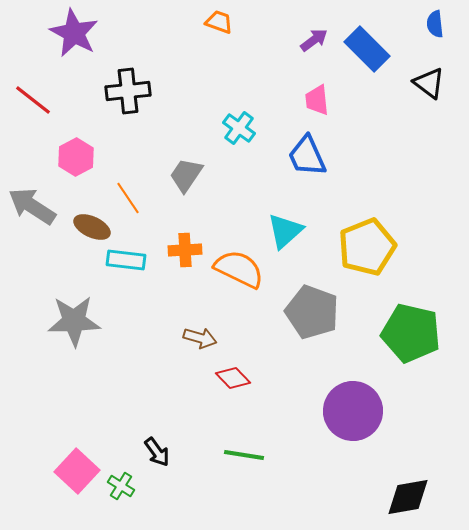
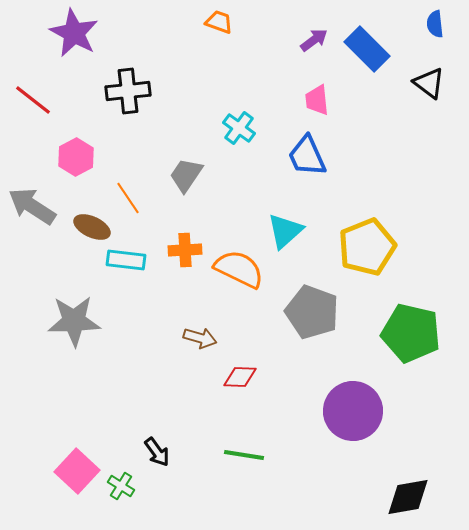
red diamond: moved 7 px right, 1 px up; rotated 44 degrees counterclockwise
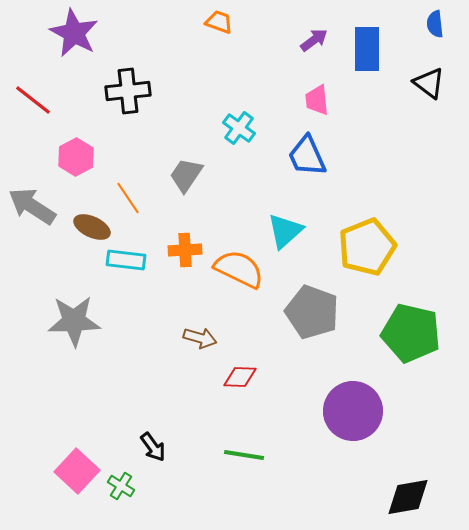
blue rectangle: rotated 45 degrees clockwise
black arrow: moved 4 px left, 5 px up
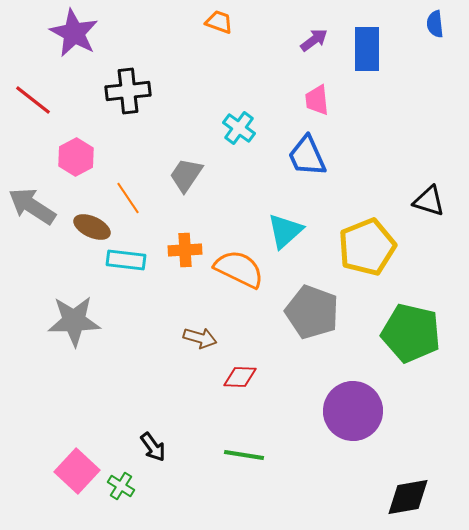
black triangle: moved 118 px down; rotated 20 degrees counterclockwise
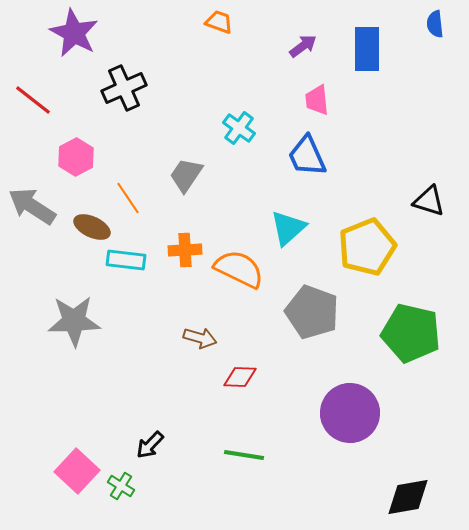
purple arrow: moved 11 px left, 6 px down
black cross: moved 4 px left, 3 px up; rotated 18 degrees counterclockwise
cyan triangle: moved 3 px right, 3 px up
purple circle: moved 3 px left, 2 px down
black arrow: moved 3 px left, 2 px up; rotated 80 degrees clockwise
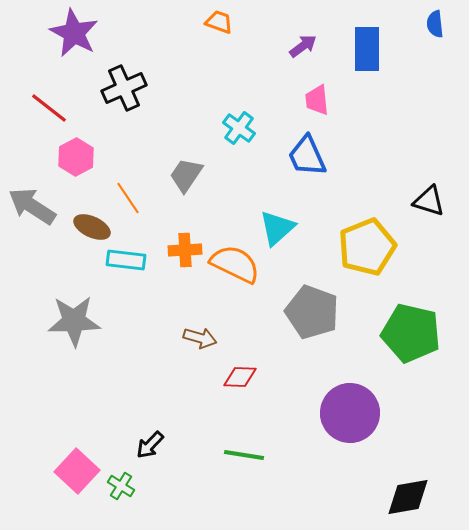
red line: moved 16 px right, 8 px down
cyan triangle: moved 11 px left
orange semicircle: moved 4 px left, 5 px up
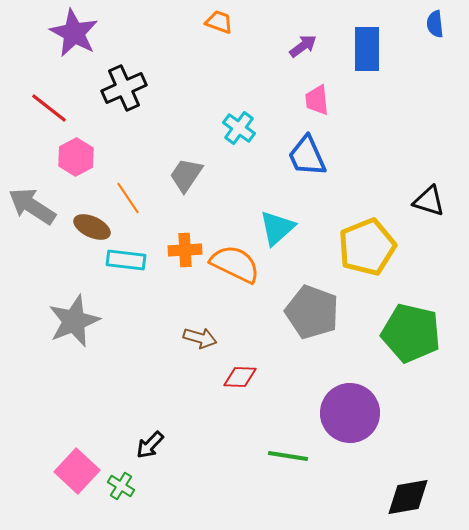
gray star: rotated 20 degrees counterclockwise
green line: moved 44 px right, 1 px down
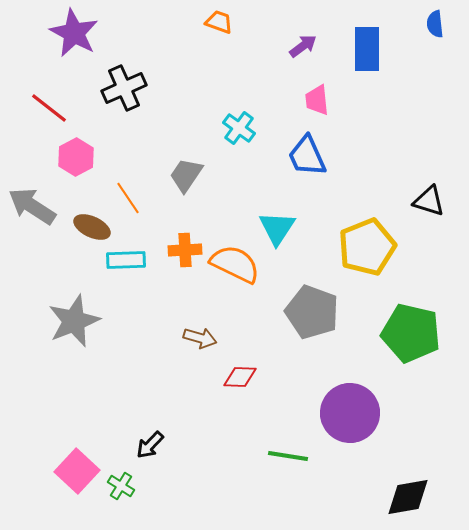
cyan triangle: rotated 15 degrees counterclockwise
cyan rectangle: rotated 9 degrees counterclockwise
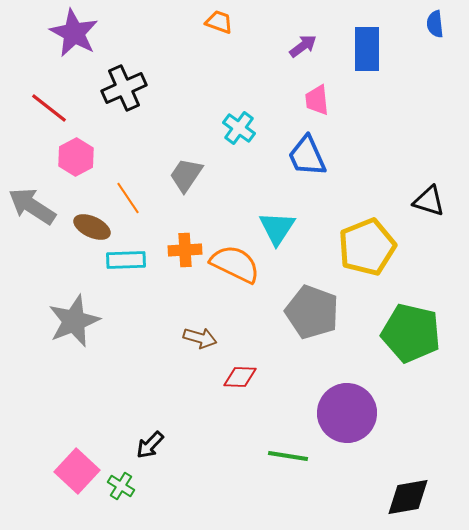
purple circle: moved 3 px left
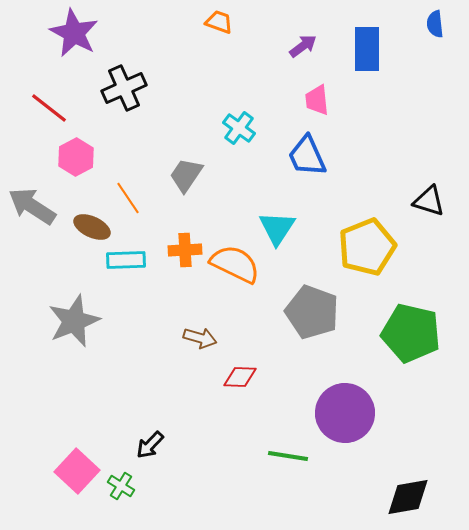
purple circle: moved 2 px left
